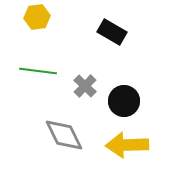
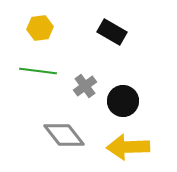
yellow hexagon: moved 3 px right, 11 px down
gray cross: rotated 10 degrees clockwise
black circle: moved 1 px left
gray diamond: rotated 12 degrees counterclockwise
yellow arrow: moved 1 px right, 2 px down
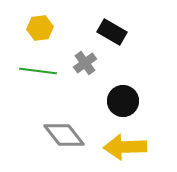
gray cross: moved 23 px up
yellow arrow: moved 3 px left
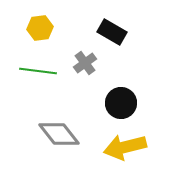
black circle: moved 2 px left, 2 px down
gray diamond: moved 5 px left, 1 px up
yellow arrow: rotated 12 degrees counterclockwise
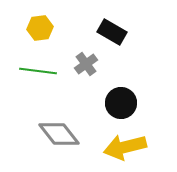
gray cross: moved 1 px right, 1 px down
